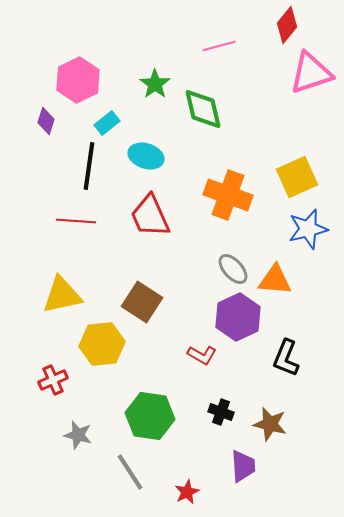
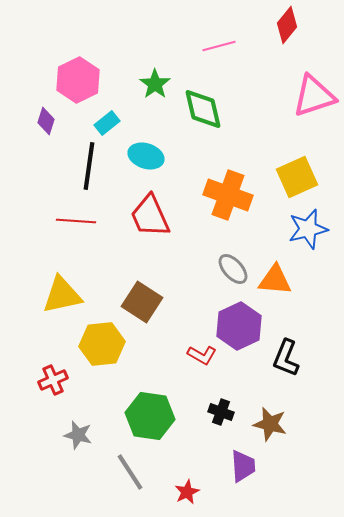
pink triangle: moved 3 px right, 23 px down
purple hexagon: moved 1 px right, 9 px down
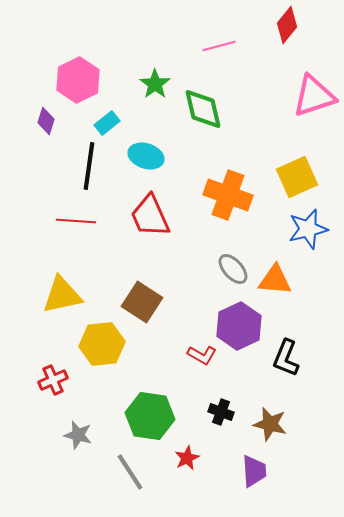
purple trapezoid: moved 11 px right, 5 px down
red star: moved 34 px up
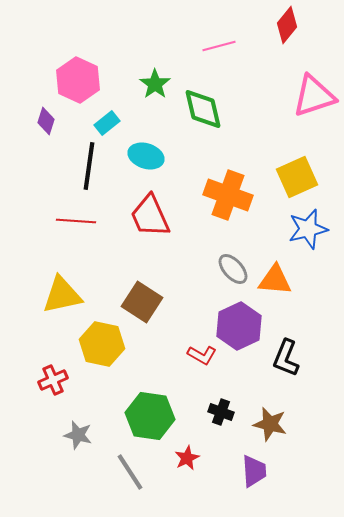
pink hexagon: rotated 9 degrees counterclockwise
yellow hexagon: rotated 18 degrees clockwise
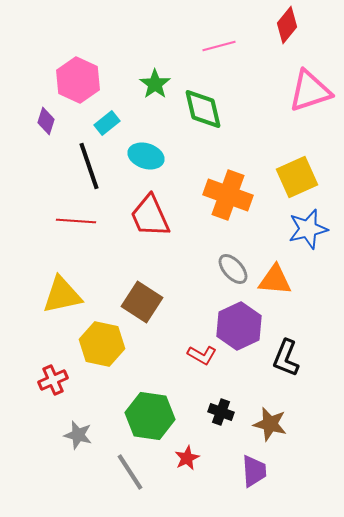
pink triangle: moved 4 px left, 5 px up
black line: rotated 27 degrees counterclockwise
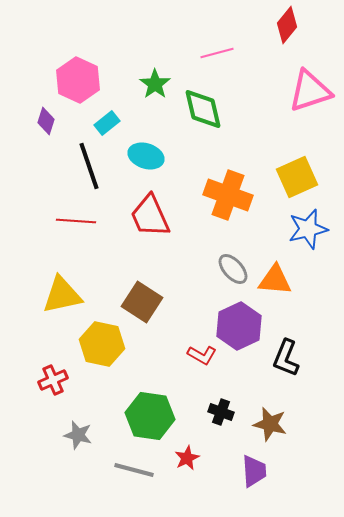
pink line: moved 2 px left, 7 px down
gray line: moved 4 px right, 2 px up; rotated 42 degrees counterclockwise
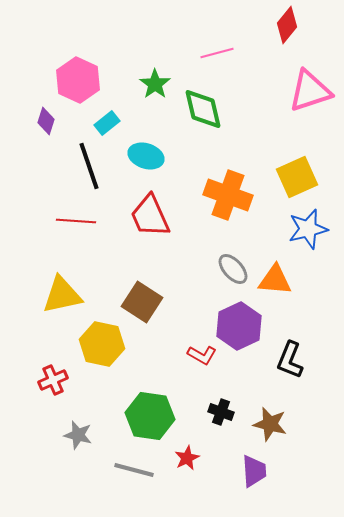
black L-shape: moved 4 px right, 2 px down
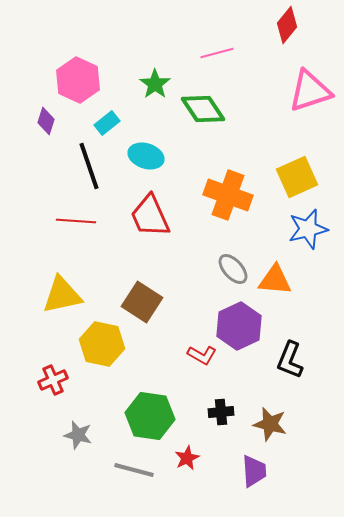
green diamond: rotated 21 degrees counterclockwise
black cross: rotated 25 degrees counterclockwise
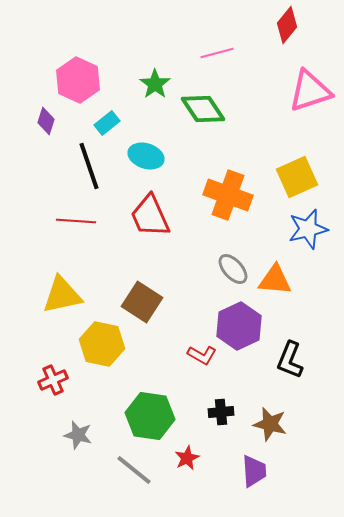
gray line: rotated 24 degrees clockwise
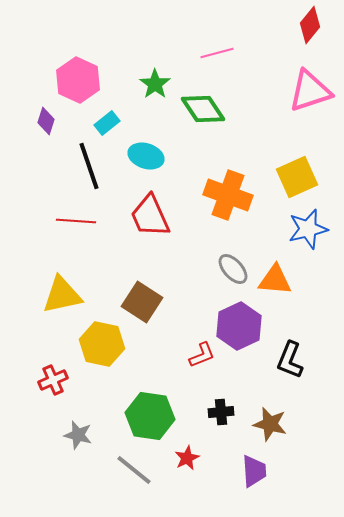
red diamond: moved 23 px right
red L-shape: rotated 52 degrees counterclockwise
